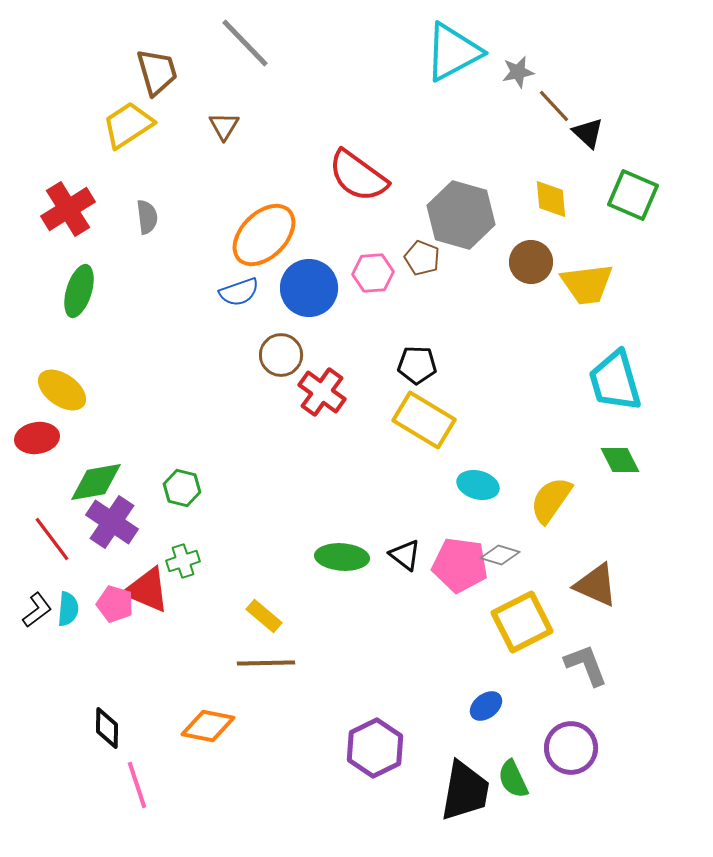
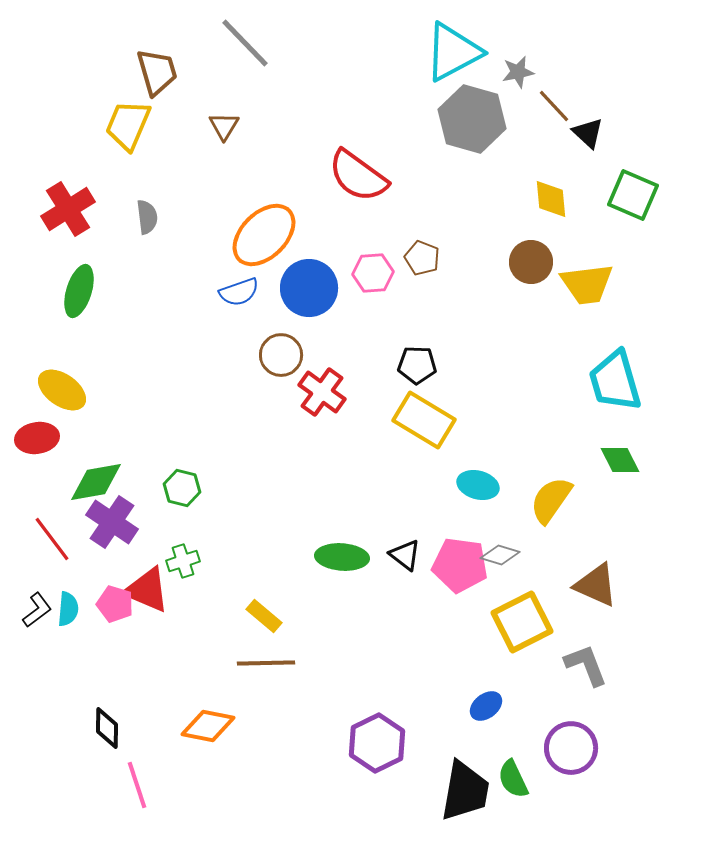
yellow trapezoid at (128, 125): rotated 34 degrees counterclockwise
gray hexagon at (461, 215): moved 11 px right, 96 px up
purple hexagon at (375, 748): moved 2 px right, 5 px up
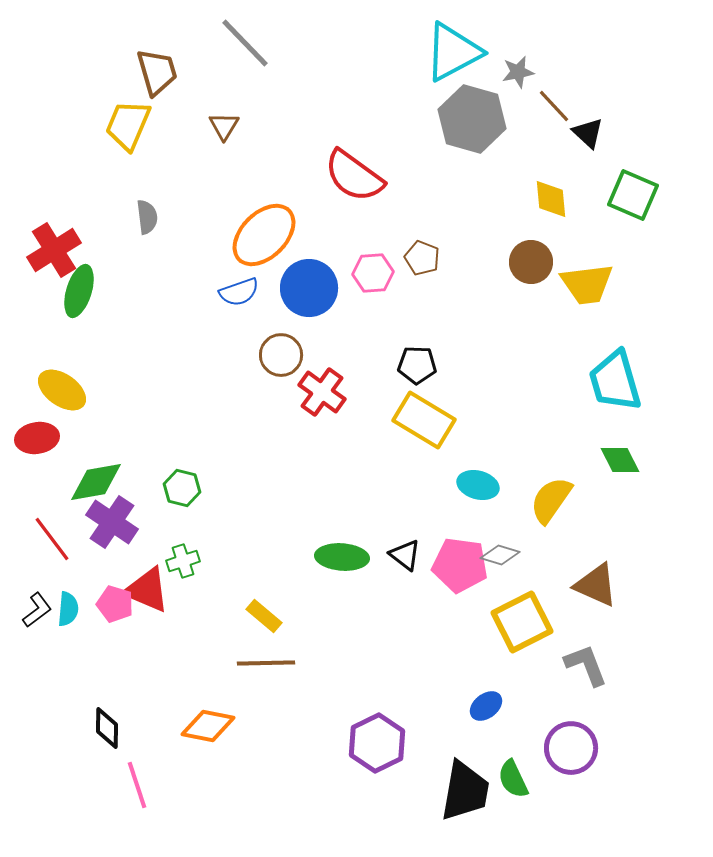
red semicircle at (358, 176): moved 4 px left
red cross at (68, 209): moved 14 px left, 41 px down
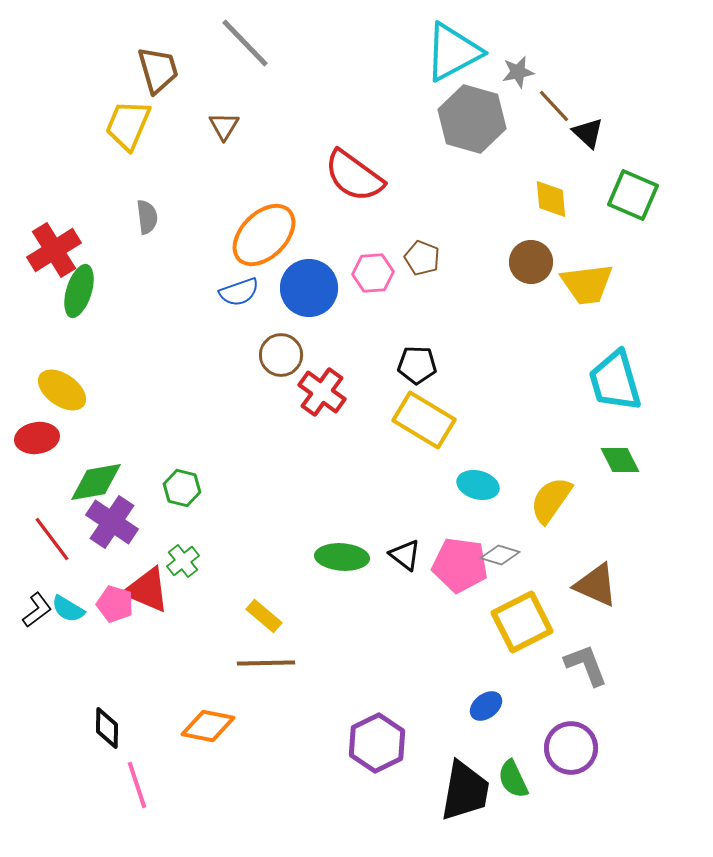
brown trapezoid at (157, 72): moved 1 px right, 2 px up
green cross at (183, 561): rotated 20 degrees counterclockwise
cyan semicircle at (68, 609): rotated 116 degrees clockwise
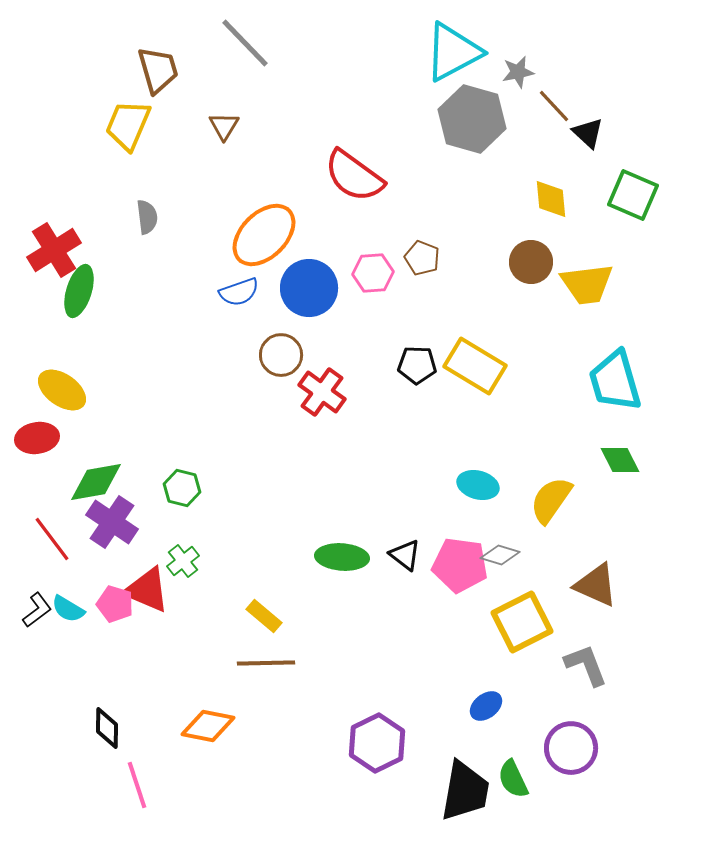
yellow rectangle at (424, 420): moved 51 px right, 54 px up
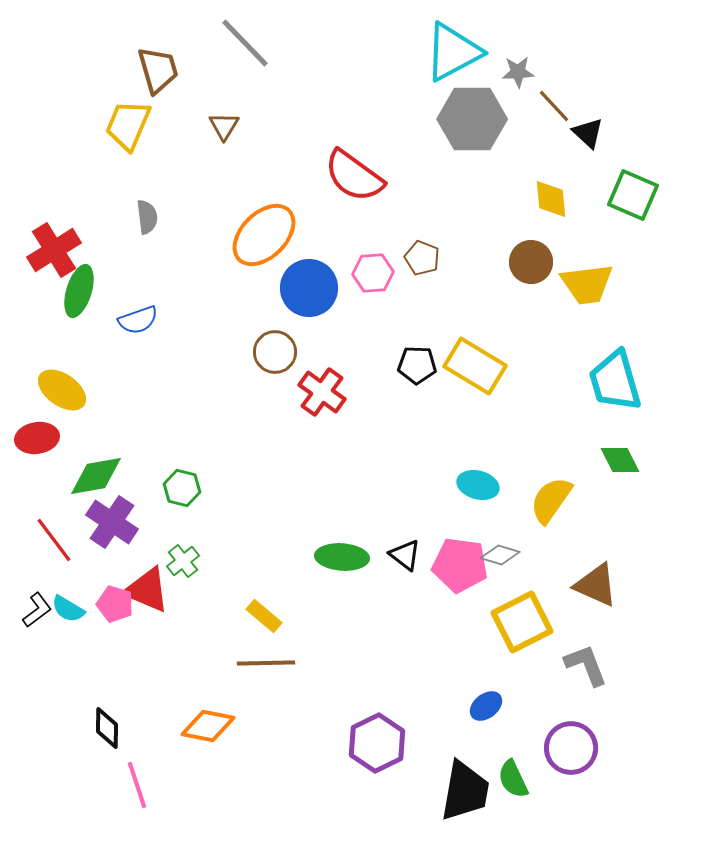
gray star at (518, 72): rotated 8 degrees clockwise
gray hexagon at (472, 119): rotated 16 degrees counterclockwise
blue semicircle at (239, 292): moved 101 px left, 28 px down
brown circle at (281, 355): moved 6 px left, 3 px up
green diamond at (96, 482): moved 6 px up
red line at (52, 539): moved 2 px right, 1 px down
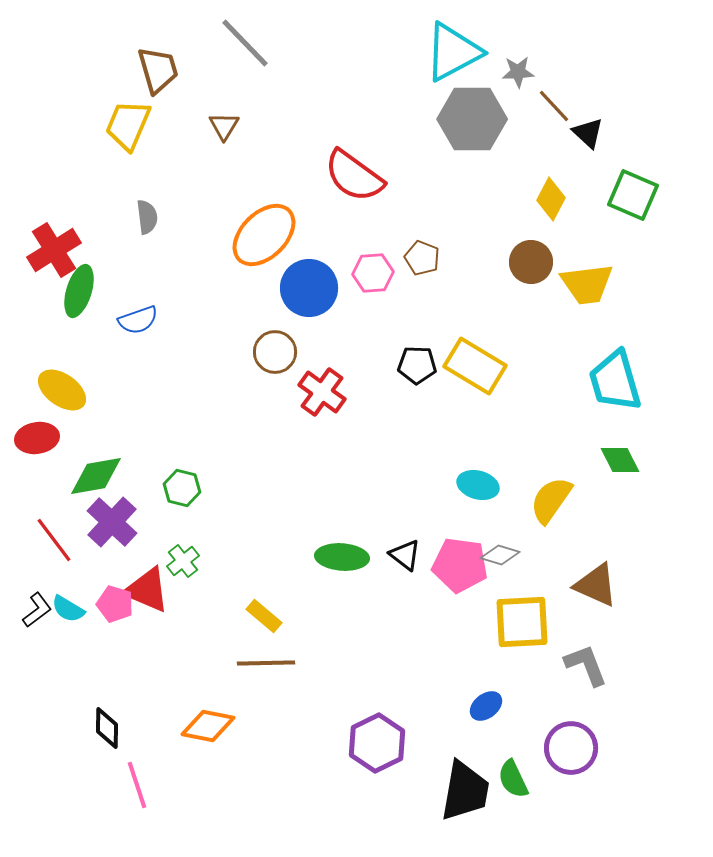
yellow diamond at (551, 199): rotated 33 degrees clockwise
purple cross at (112, 522): rotated 9 degrees clockwise
yellow square at (522, 622): rotated 24 degrees clockwise
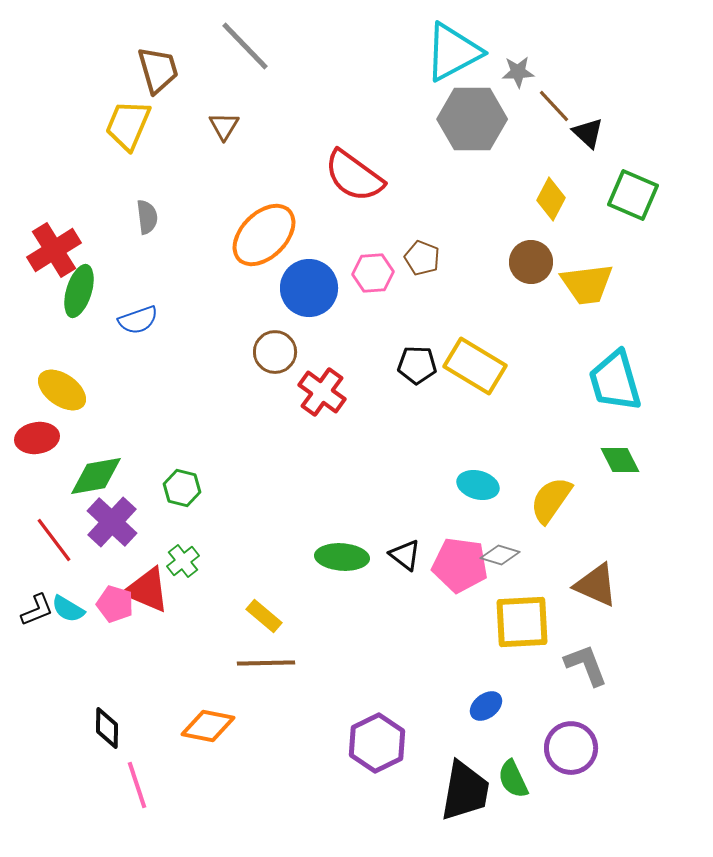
gray line at (245, 43): moved 3 px down
black L-shape at (37, 610): rotated 15 degrees clockwise
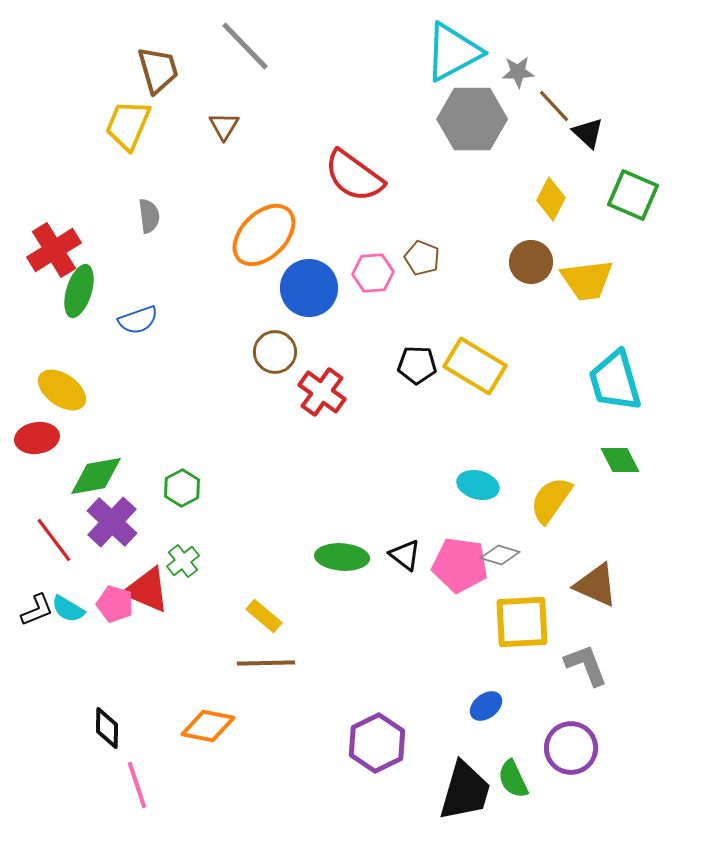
gray semicircle at (147, 217): moved 2 px right, 1 px up
yellow trapezoid at (587, 284): moved 4 px up
green hexagon at (182, 488): rotated 18 degrees clockwise
black trapezoid at (465, 791): rotated 6 degrees clockwise
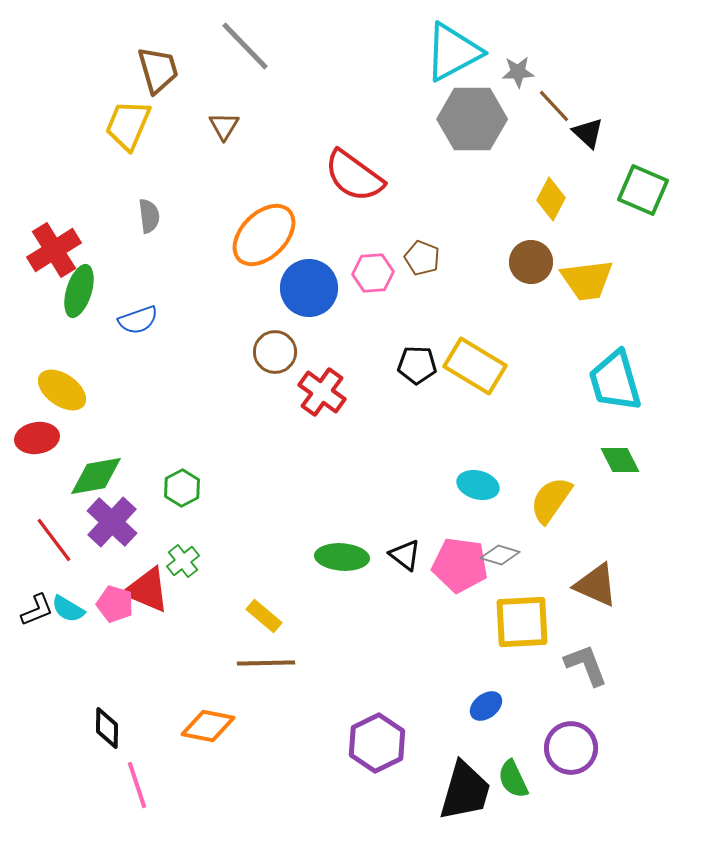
green square at (633, 195): moved 10 px right, 5 px up
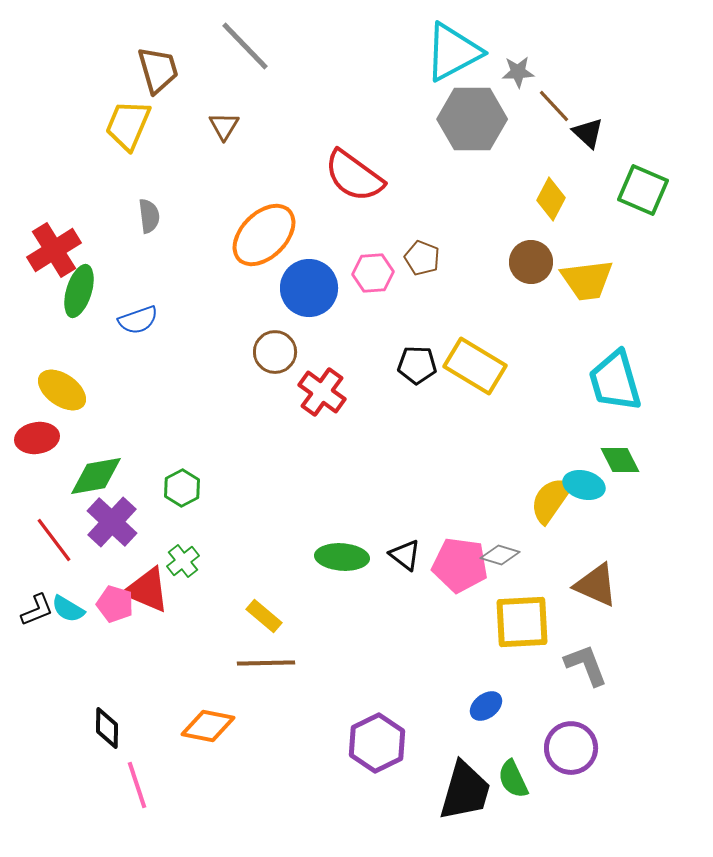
cyan ellipse at (478, 485): moved 106 px right
